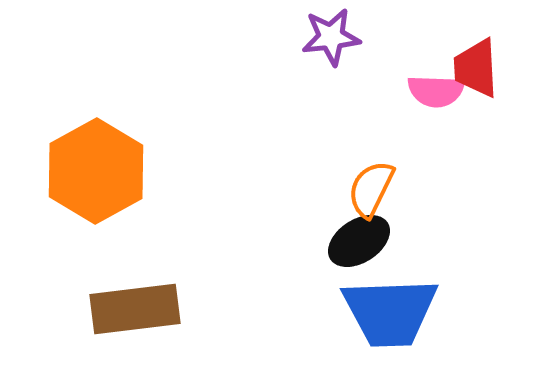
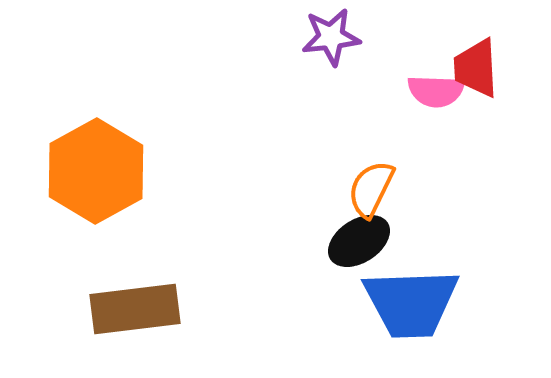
blue trapezoid: moved 21 px right, 9 px up
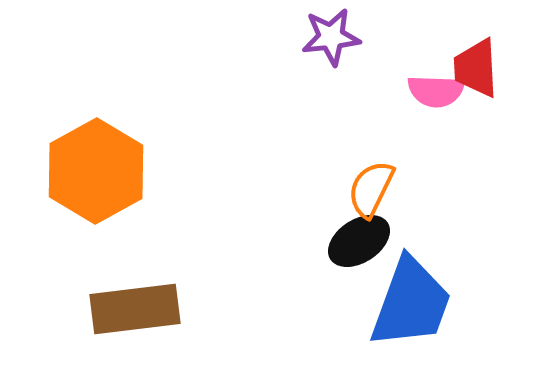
blue trapezoid: rotated 68 degrees counterclockwise
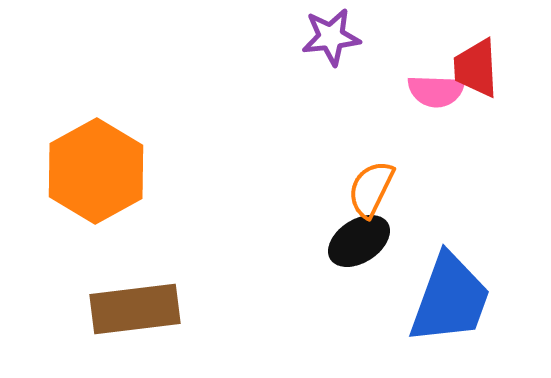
blue trapezoid: moved 39 px right, 4 px up
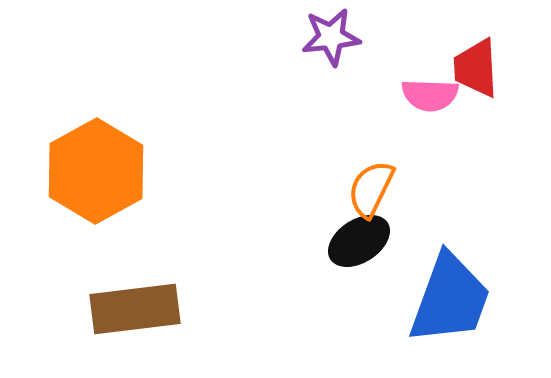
pink semicircle: moved 6 px left, 4 px down
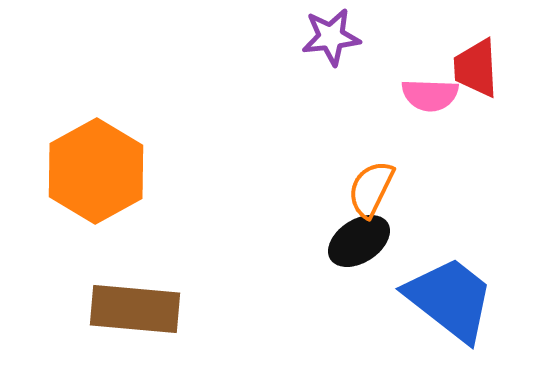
blue trapezoid: rotated 72 degrees counterclockwise
brown rectangle: rotated 12 degrees clockwise
